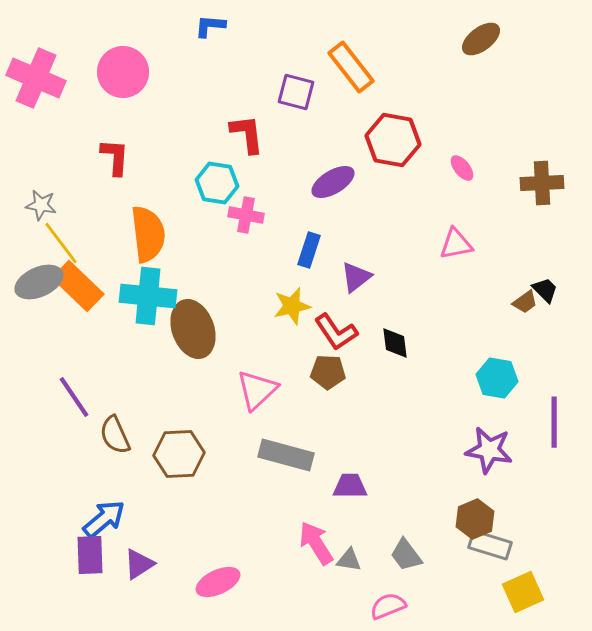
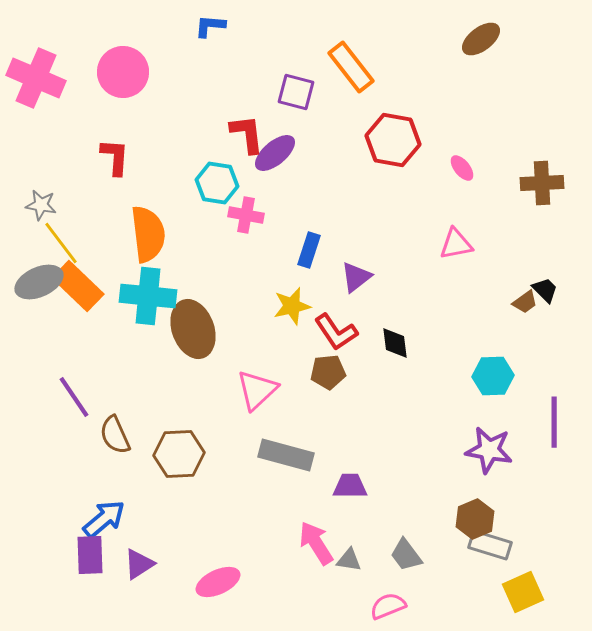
purple ellipse at (333, 182): moved 58 px left, 29 px up; rotated 9 degrees counterclockwise
brown pentagon at (328, 372): rotated 8 degrees counterclockwise
cyan hexagon at (497, 378): moved 4 px left, 2 px up; rotated 12 degrees counterclockwise
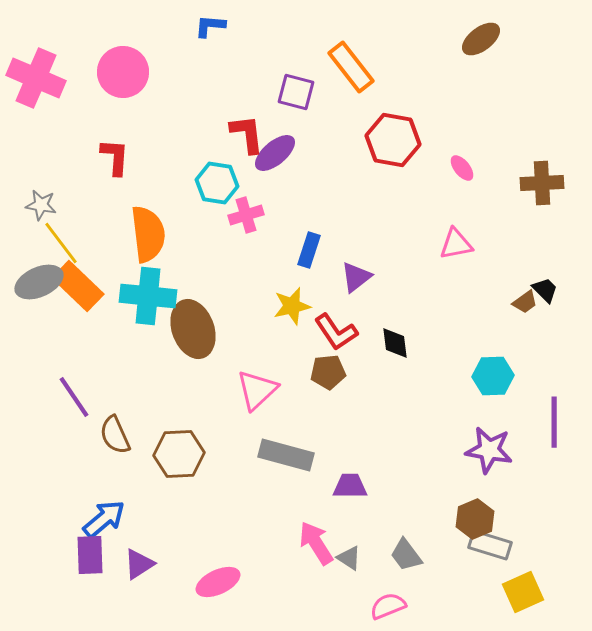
pink cross at (246, 215): rotated 28 degrees counterclockwise
gray triangle at (349, 560): moved 2 px up; rotated 24 degrees clockwise
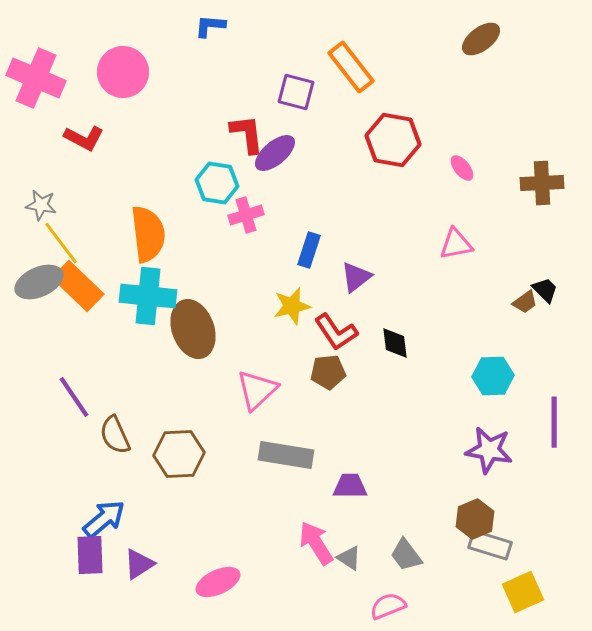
red L-shape at (115, 157): moved 31 px left, 19 px up; rotated 114 degrees clockwise
gray rectangle at (286, 455): rotated 6 degrees counterclockwise
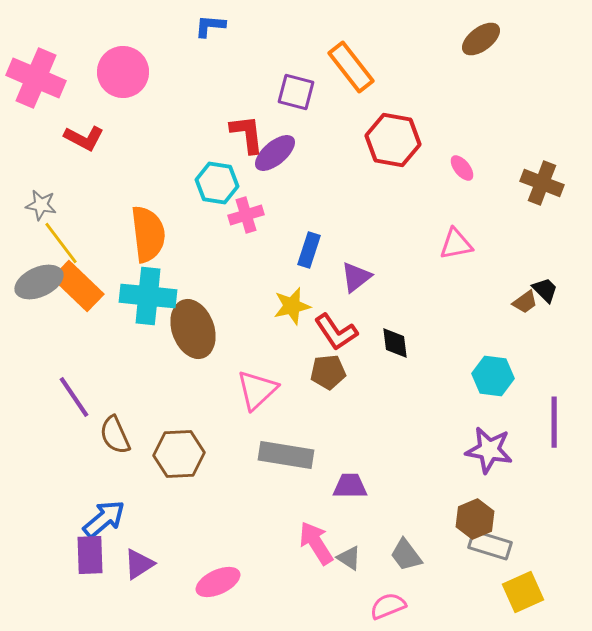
brown cross at (542, 183): rotated 24 degrees clockwise
cyan hexagon at (493, 376): rotated 9 degrees clockwise
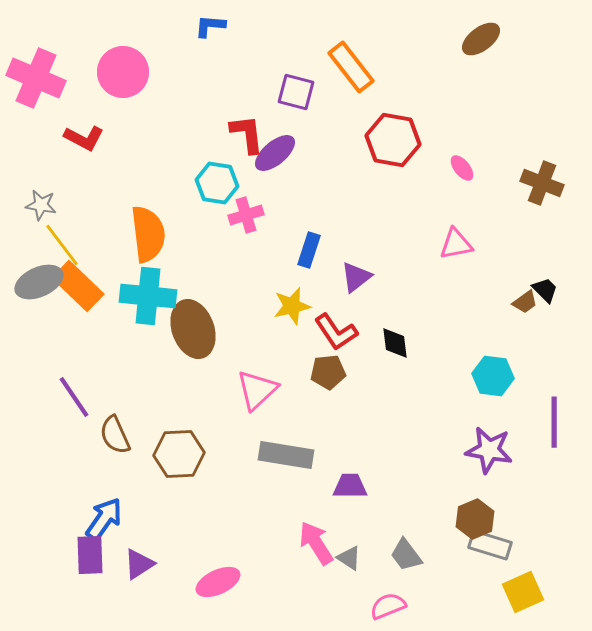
yellow line at (61, 243): moved 1 px right, 2 px down
blue arrow at (104, 519): rotated 15 degrees counterclockwise
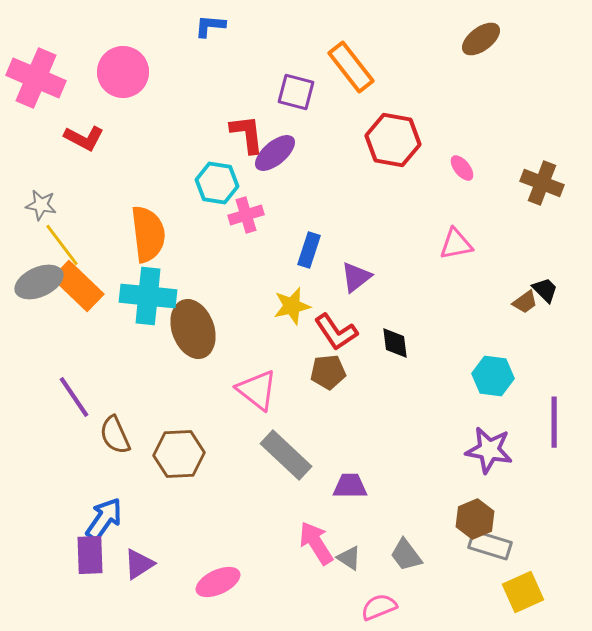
pink triangle at (257, 390): rotated 39 degrees counterclockwise
gray rectangle at (286, 455): rotated 34 degrees clockwise
pink semicircle at (388, 606): moved 9 px left, 1 px down
